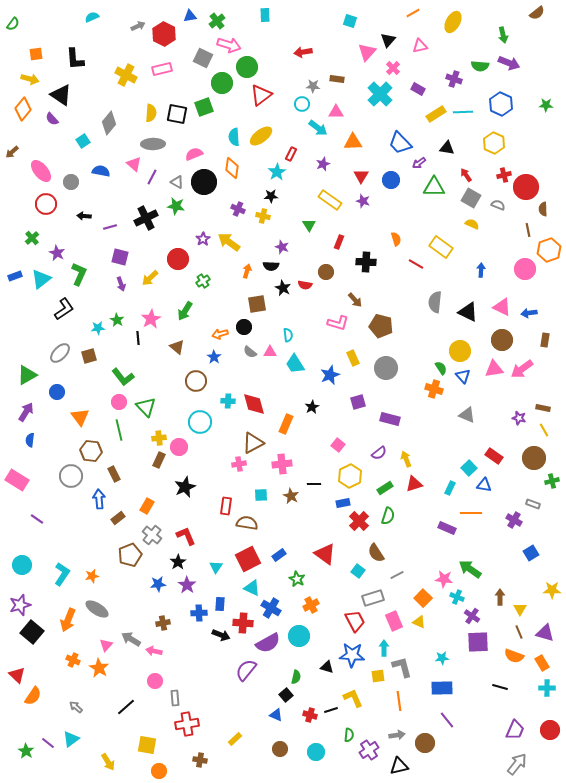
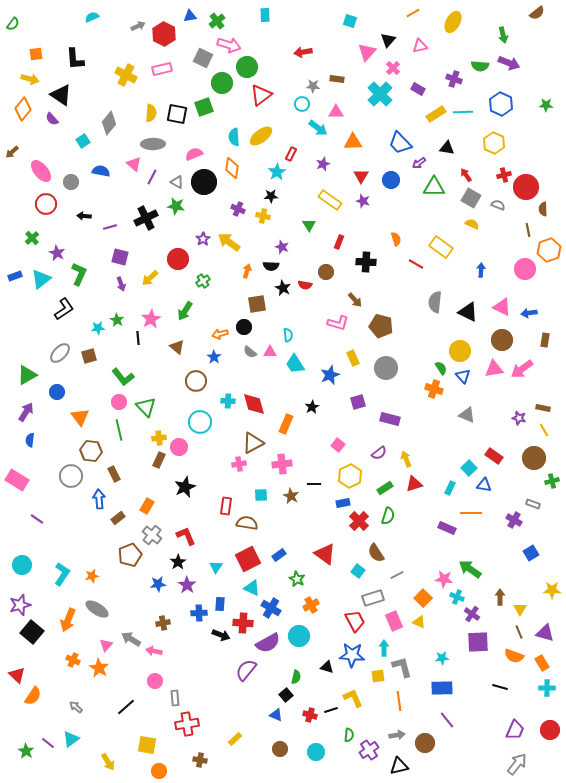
purple cross at (472, 616): moved 2 px up
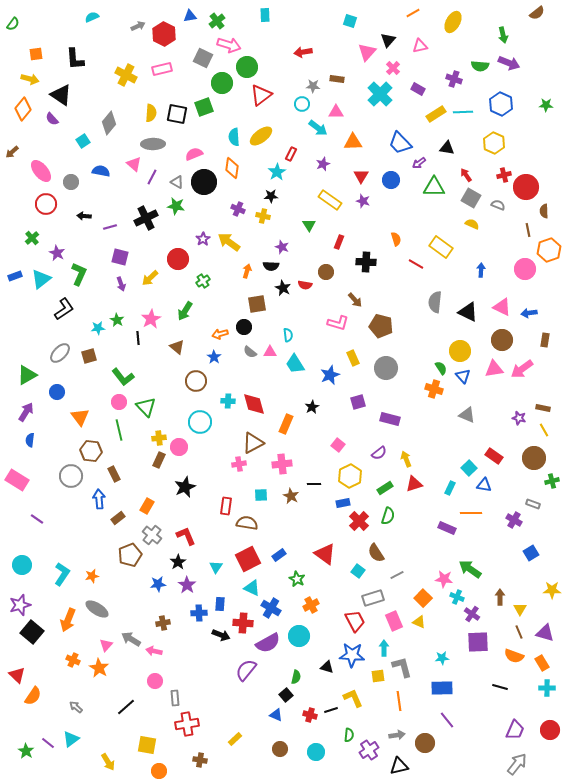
brown semicircle at (543, 209): moved 1 px right, 2 px down
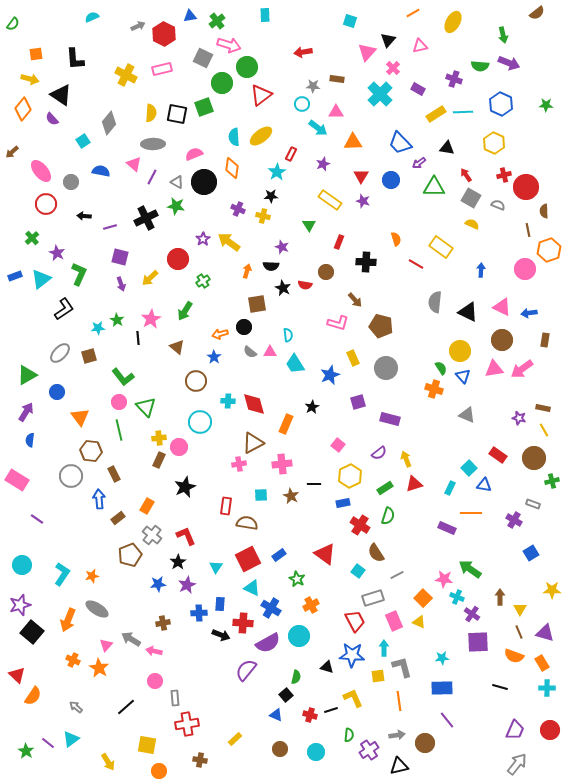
red rectangle at (494, 456): moved 4 px right, 1 px up
red cross at (359, 521): moved 1 px right, 4 px down; rotated 12 degrees counterclockwise
purple star at (187, 585): rotated 12 degrees clockwise
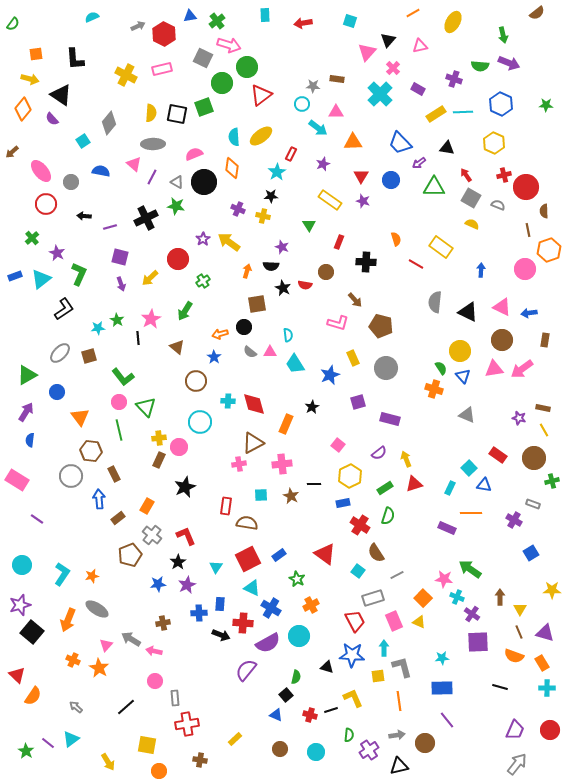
red arrow at (303, 52): moved 29 px up
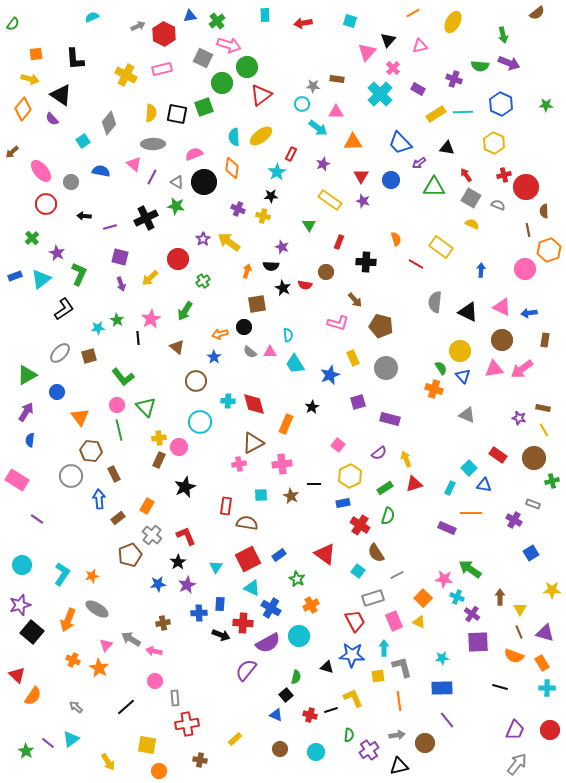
pink circle at (119, 402): moved 2 px left, 3 px down
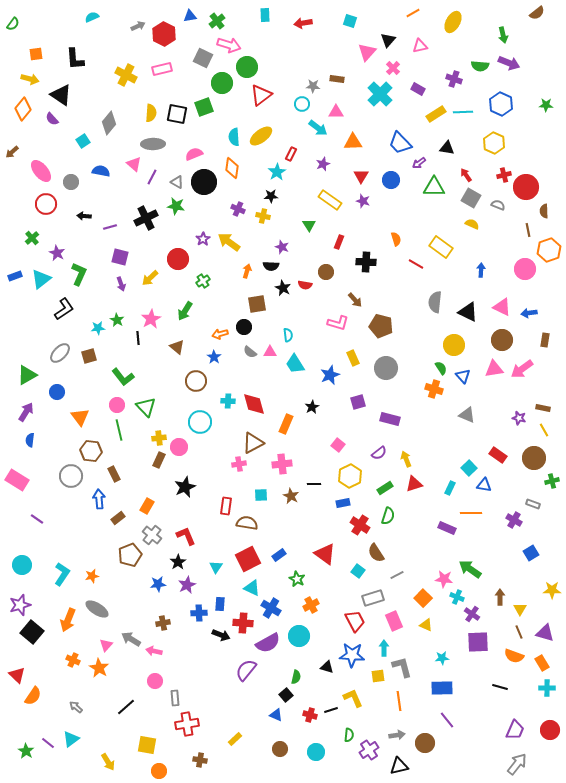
yellow circle at (460, 351): moved 6 px left, 6 px up
yellow triangle at (419, 622): moved 7 px right, 3 px down
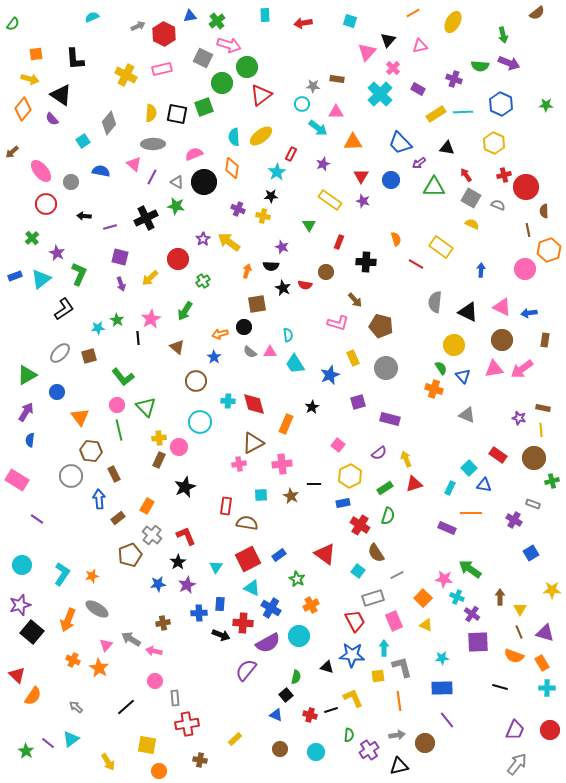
yellow line at (544, 430): moved 3 px left; rotated 24 degrees clockwise
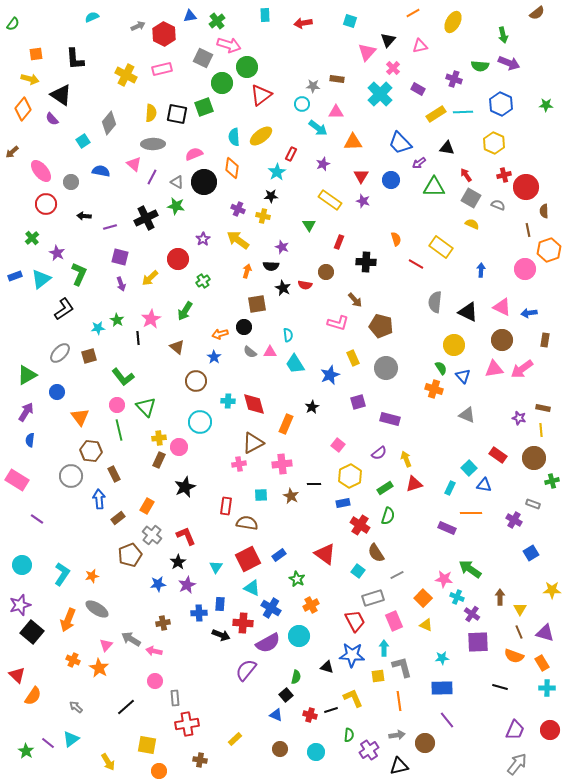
yellow arrow at (229, 242): moved 9 px right, 2 px up
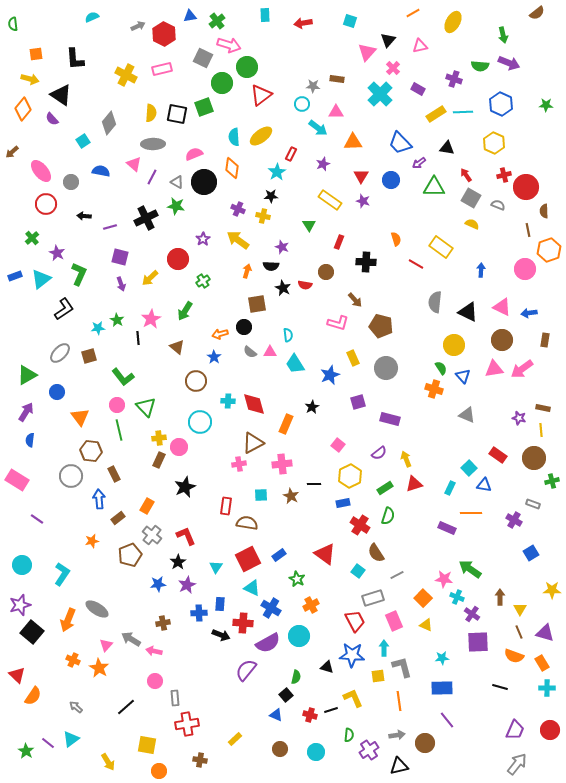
green semicircle at (13, 24): rotated 136 degrees clockwise
orange star at (92, 576): moved 35 px up
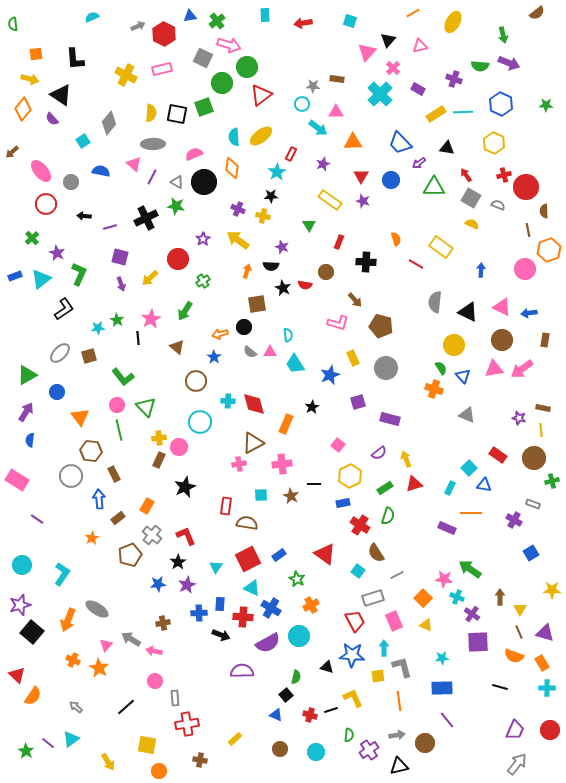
orange star at (92, 541): moved 3 px up; rotated 16 degrees counterclockwise
red cross at (243, 623): moved 6 px up
purple semicircle at (246, 670): moved 4 px left, 1 px down; rotated 50 degrees clockwise
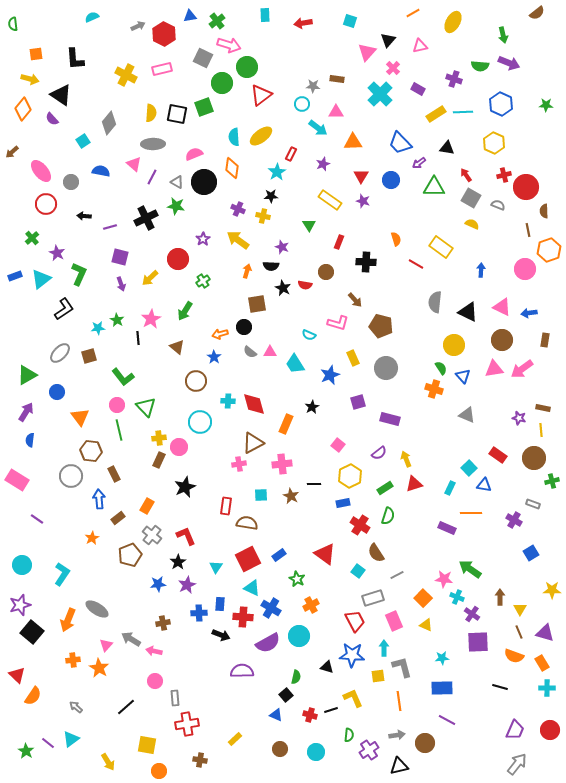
cyan semicircle at (288, 335): moved 21 px right; rotated 120 degrees clockwise
orange cross at (73, 660): rotated 32 degrees counterclockwise
purple line at (447, 720): rotated 24 degrees counterclockwise
